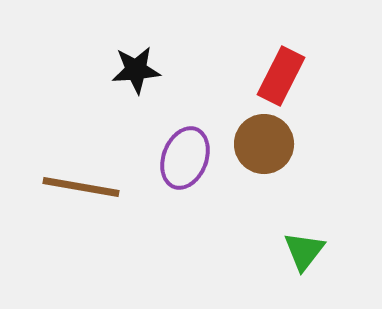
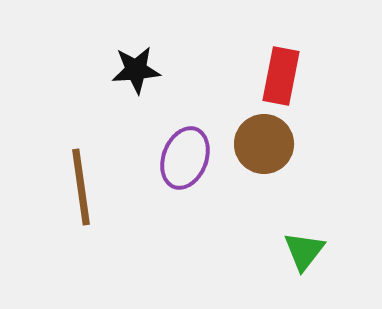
red rectangle: rotated 16 degrees counterclockwise
brown line: rotated 72 degrees clockwise
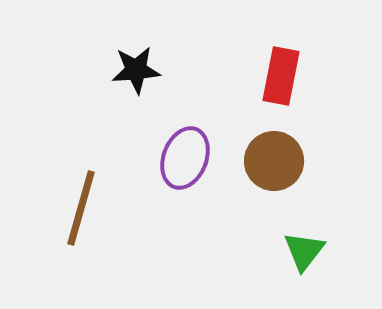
brown circle: moved 10 px right, 17 px down
brown line: moved 21 px down; rotated 24 degrees clockwise
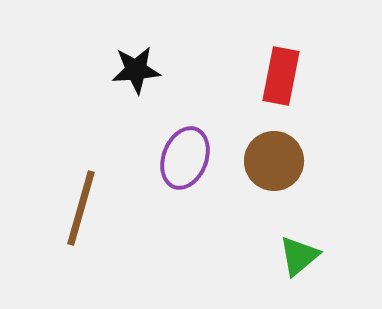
green triangle: moved 5 px left, 5 px down; rotated 12 degrees clockwise
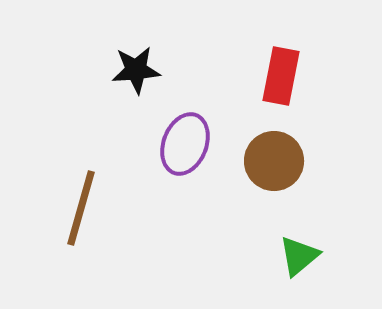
purple ellipse: moved 14 px up
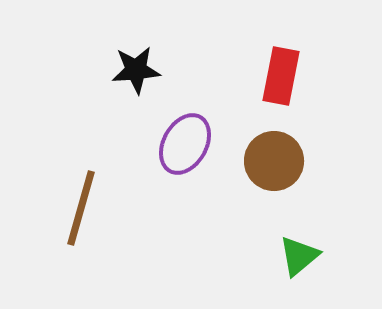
purple ellipse: rotated 8 degrees clockwise
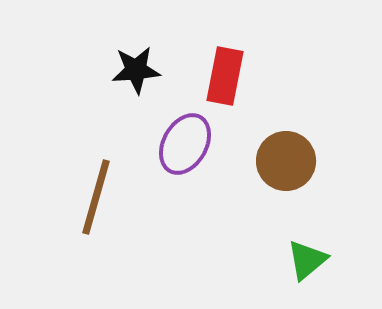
red rectangle: moved 56 px left
brown circle: moved 12 px right
brown line: moved 15 px right, 11 px up
green triangle: moved 8 px right, 4 px down
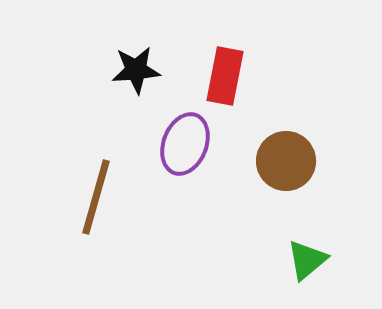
purple ellipse: rotated 8 degrees counterclockwise
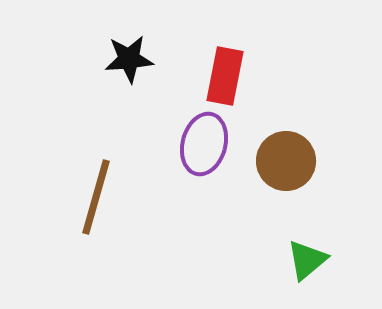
black star: moved 7 px left, 11 px up
purple ellipse: moved 19 px right; rotated 6 degrees counterclockwise
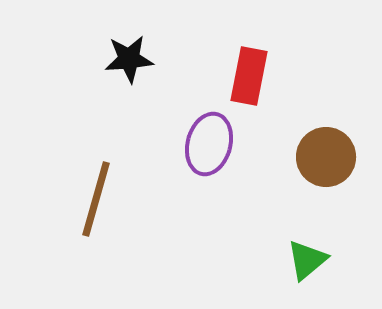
red rectangle: moved 24 px right
purple ellipse: moved 5 px right
brown circle: moved 40 px right, 4 px up
brown line: moved 2 px down
